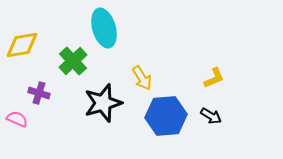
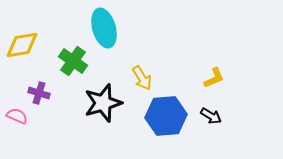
green cross: rotated 12 degrees counterclockwise
pink semicircle: moved 3 px up
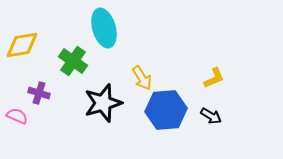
blue hexagon: moved 6 px up
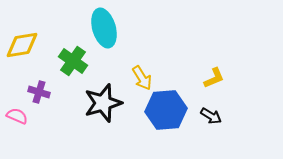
purple cross: moved 1 px up
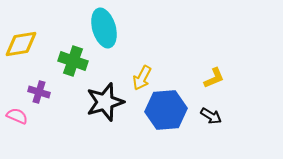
yellow diamond: moved 1 px left, 1 px up
green cross: rotated 16 degrees counterclockwise
yellow arrow: rotated 60 degrees clockwise
black star: moved 2 px right, 1 px up
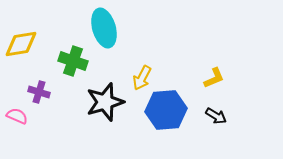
black arrow: moved 5 px right
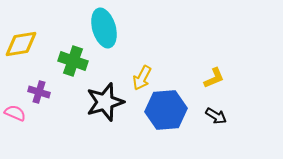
pink semicircle: moved 2 px left, 3 px up
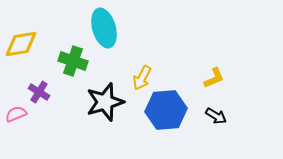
purple cross: rotated 15 degrees clockwise
pink semicircle: moved 1 px right, 1 px down; rotated 45 degrees counterclockwise
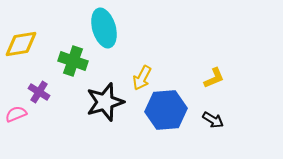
black arrow: moved 3 px left, 4 px down
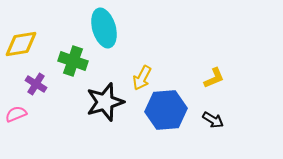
purple cross: moved 3 px left, 8 px up
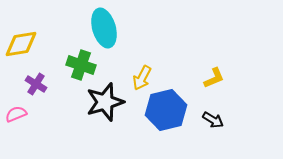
green cross: moved 8 px right, 4 px down
blue hexagon: rotated 9 degrees counterclockwise
